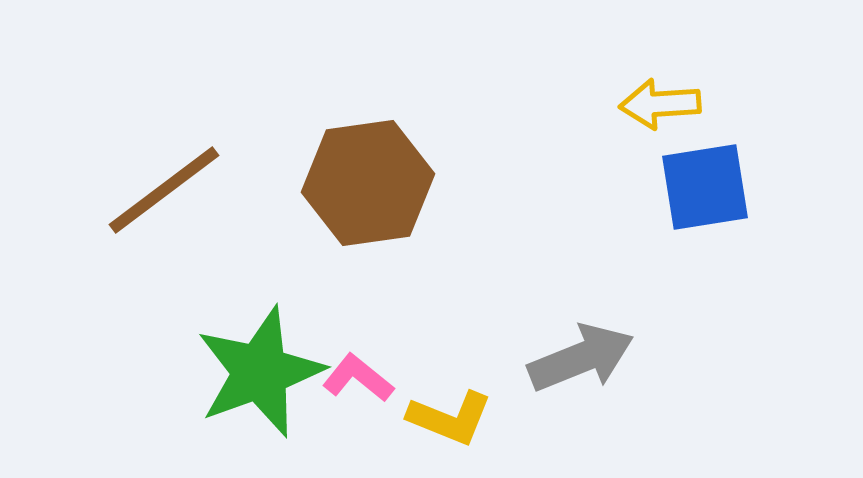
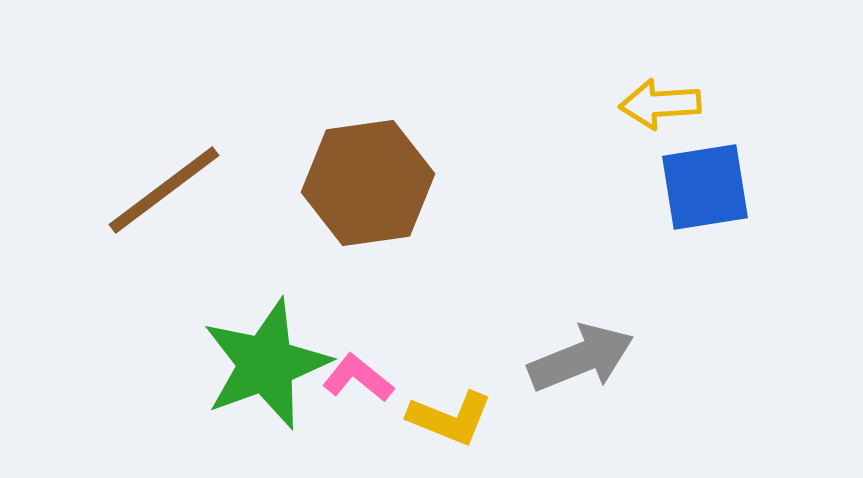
green star: moved 6 px right, 8 px up
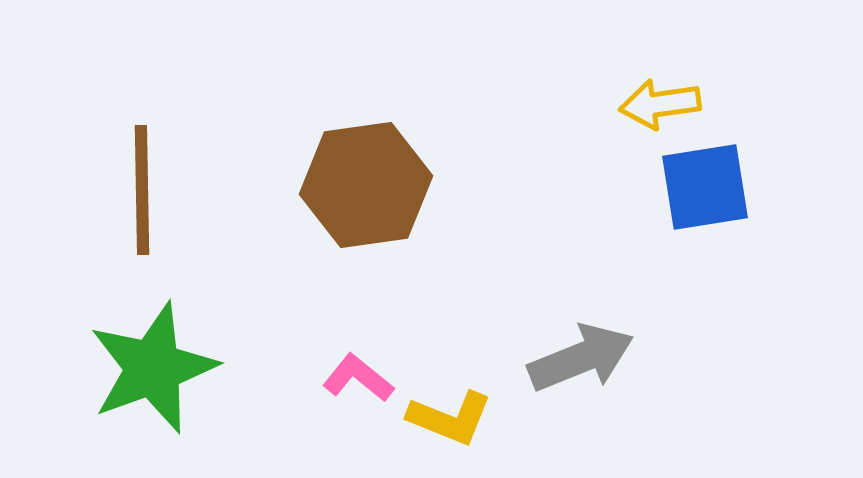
yellow arrow: rotated 4 degrees counterclockwise
brown hexagon: moved 2 px left, 2 px down
brown line: moved 22 px left; rotated 54 degrees counterclockwise
green star: moved 113 px left, 4 px down
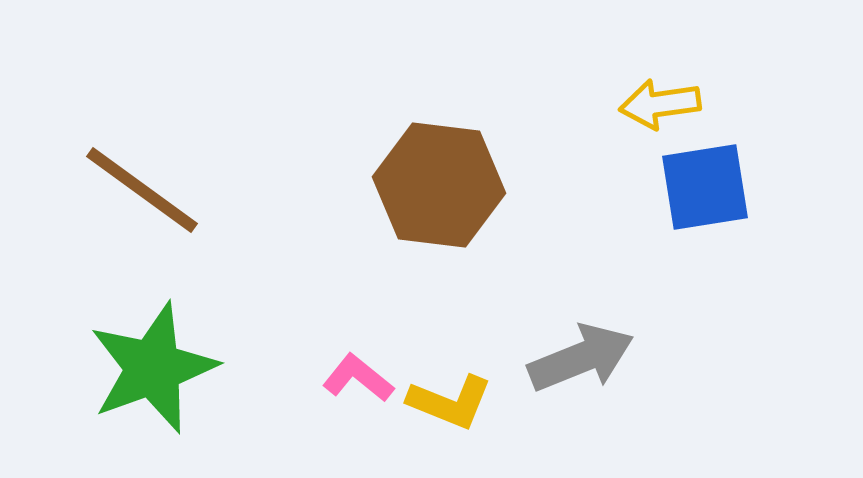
brown hexagon: moved 73 px right; rotated 15 degrees clockwise
brown line: rotated 53 degrees counterclockwise
yellow L-shape: moved 16 px up
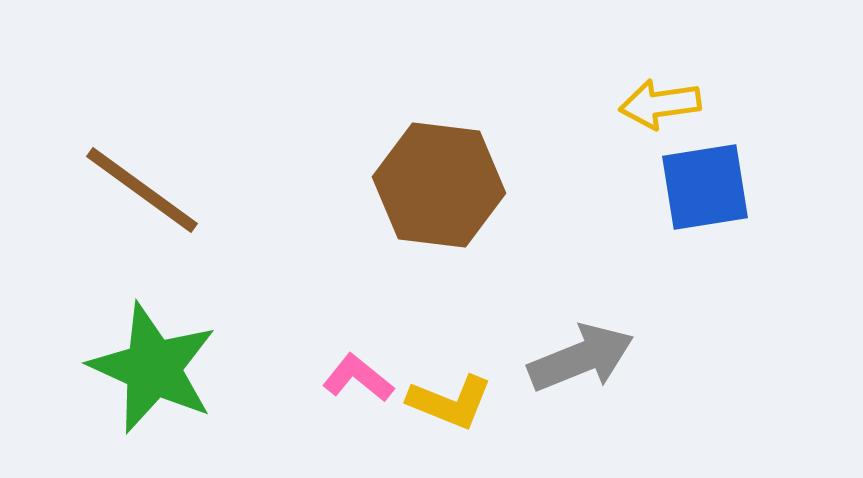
green star: rotated 28 degrees counterclockwise
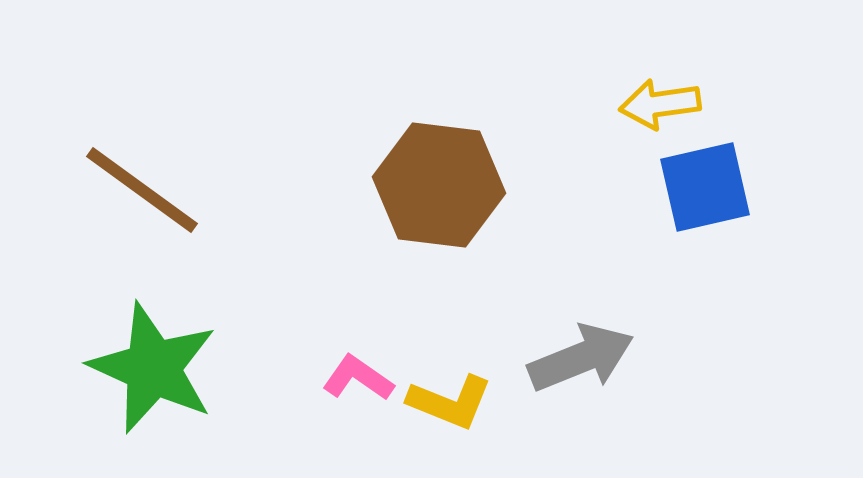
blue square: rotated 4 degrees counterclockwise
pink L-shape: rotated 4 degrees counterclockwise
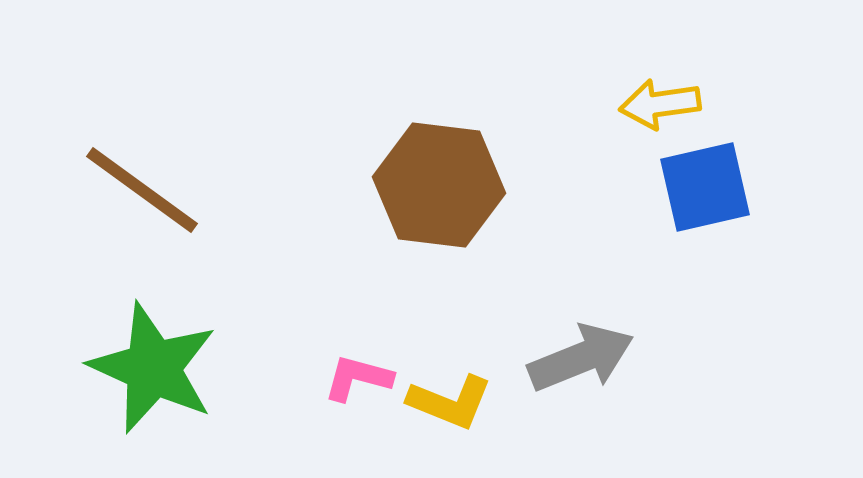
pink L-shape: rotated 20 degrees counterclockwise
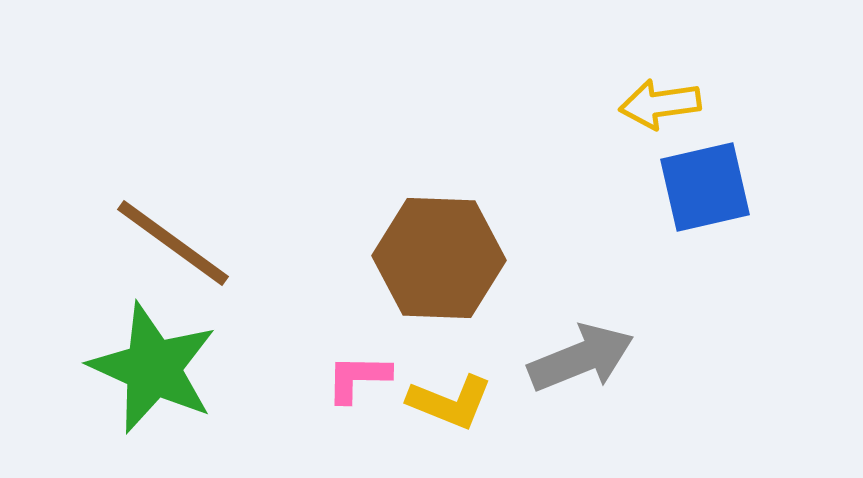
brown hexagon: moved 73 px down; rotated 5 degrees counterclockwise
brown line: moved 31 px right, 53 px down
pink L-shape: rotated 14 degrees counterclockwise
